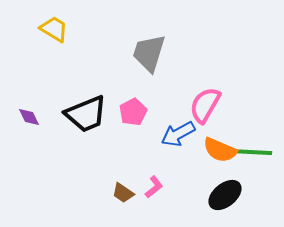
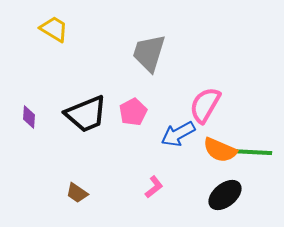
purple diamond: rotated 30 degrees clockwise
brown trapezoid: moved 46 px left
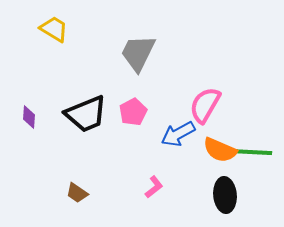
gray trapezoid: moved 11 px left; rotated 9 degrees clockwise
black ellipse: rotated 56 degrees counterclockwise
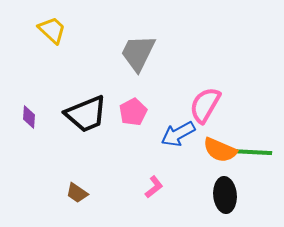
yellow trapezoid: moved 2 px left, 1 px down; rotated 12 degrees clockwise
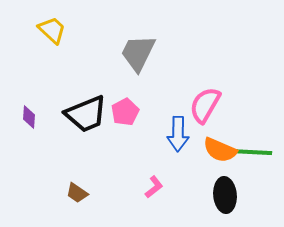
pink pentagon: moved 8 px left
blue arrow: rotated 60 degrees counterclockwise
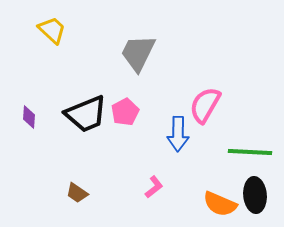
orange semicircle: moved 54 px down
black ellipse: moved 30 px right
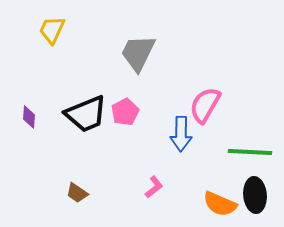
yellow trapezoid: rotated 108 degrees counterclockwise
blue arrow: moved 3 px right
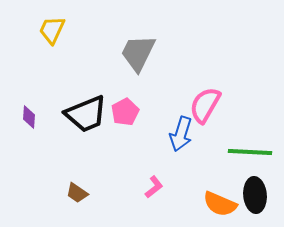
blue arrow: rotated 16 degrees clockwise
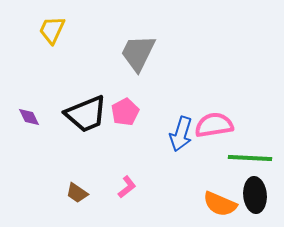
pink semicircle: moved 9 px right, 20 px down; rotated 51 degrees clockwise
purple diamond: rotated 30 degrees counterclockwise
green line: moved 6 px down
pink L-shape: moved 27 px left
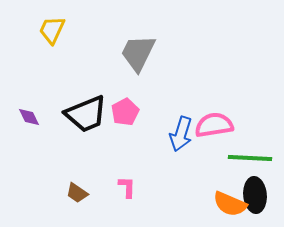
pink L-shape: rotated 50 degrees counterclockwise
orange semicircle: moved 10 px right
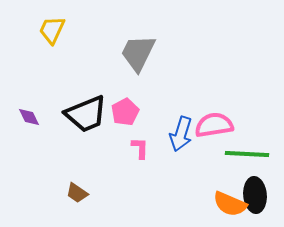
green line: moved 3 px left, 4 px up
pink L-shape: moved 13 px right, 39 px up
